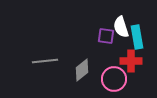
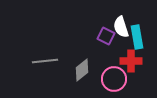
purple square: rotated 18 degrees clockwise
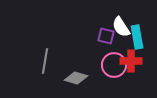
white semicircle: rotated 15 degrees counterclockwise
purple square: rotated 12 degrees counterclockwise
gray line: rotated 75 degrees counterclockwise
gray diamond: moved 6 px left, 8 px down; rotated 55 degrees clockwise
pink circle: moved 14 px up
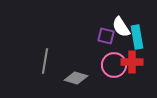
red cross: moved 1 px right, 1 px down
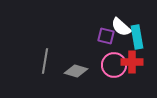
white semicircle: rotated 15 degrees counterclockwise
gray diamond: moved 7 px up
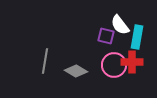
white semicircle: moved 1 px left, 2 px up; rotated 10 degrees clockwise
cyan rectangle: rotated 20 degrees clockwise
gray diamond: rotated 15 degrees clockwise
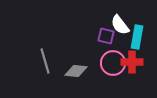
gray line: rotated 25 degrees counterclockwise
pink circle: moved 1 px left, 2 px up
gray diamond: rotated 25 degrees counterclockwise
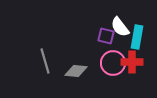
white semicircle: moved 2 px down
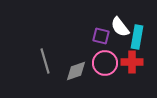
purple square: moved 5 px left
pink circle: moved 8 px left
gray diamond: rotated 25 degrees counterclockwise
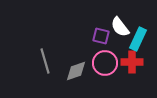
cyan rectangle: moved 1 px right, 2 px down; rotated 15 degrees clockwise
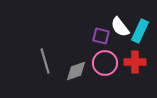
cyan rectangle: moved 2 px right, 8 px up
red cross: moved 3 px right
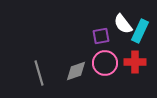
white semicircle: moved 3 px right, 3 px up
purple square: rotated 24 degrees counterclockwise
gray line: moved 6 px left, 12 px down
